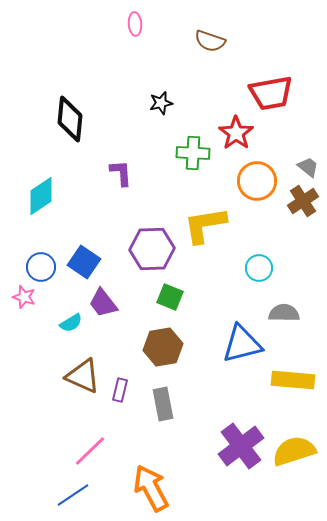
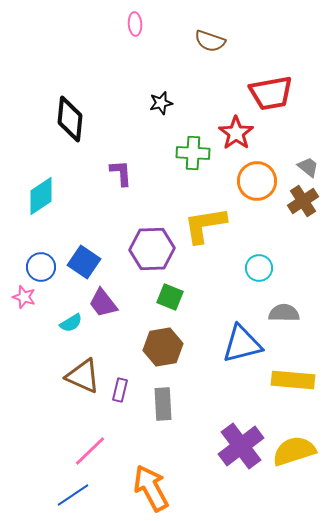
gray rectangle: rotated 8 degrees clockwise
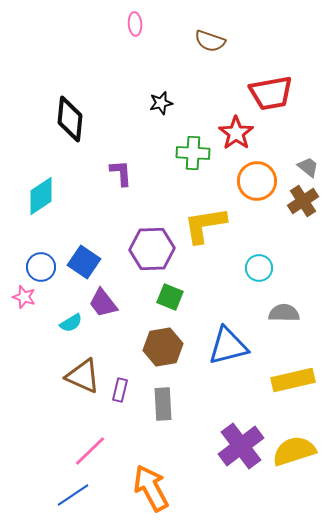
blue triangle: moved 14 px left, 2 px down
yellow rectangle: rotated 18 degrees counterclockwise
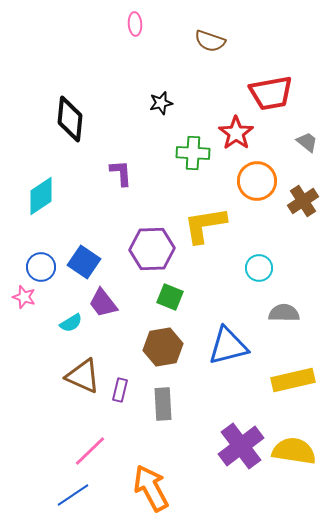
gray trapezoid: moved 1 px left, 25 px up
yellow semicircle: rotated 27 degrees clockwise
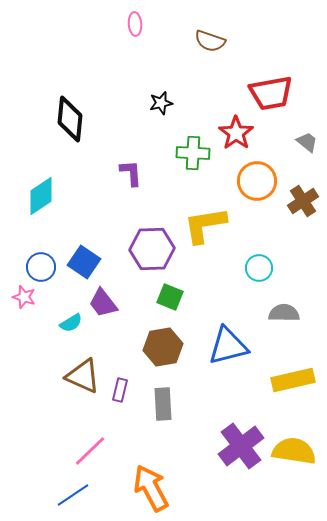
purple L-shape: moved 10 px right
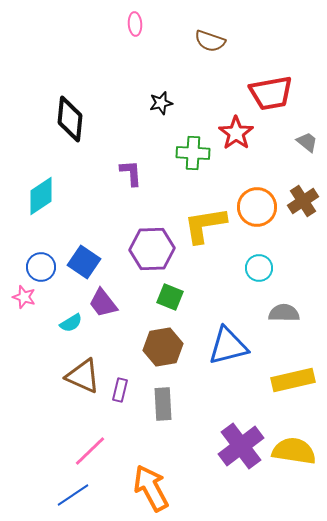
orange circle: moved 26 px down
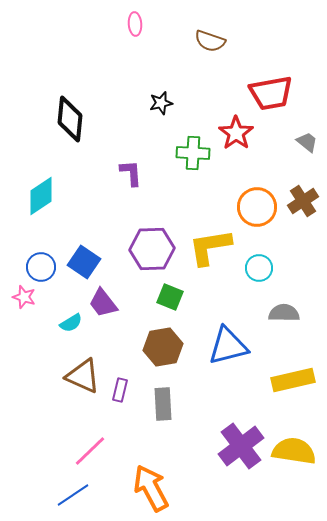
yellow L-shape: moved 5 px right, 22 px down
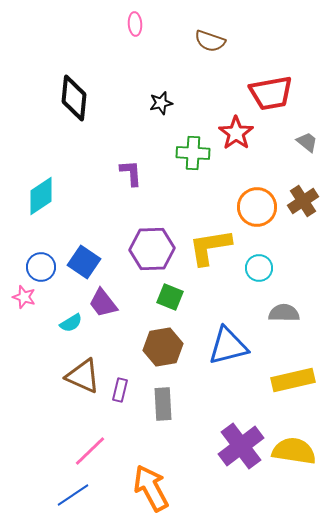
black diamond: moved 4 px right, 21 px up
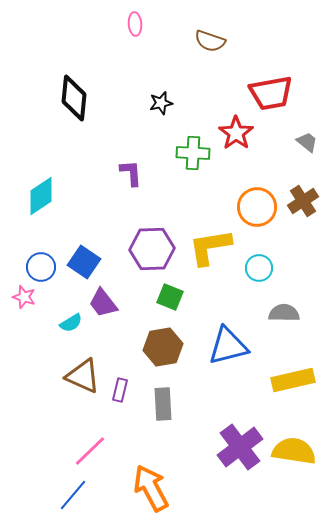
purple cross: moved 1 px left, 1 px down
blue line: rotated 16 degrees counterclockwise
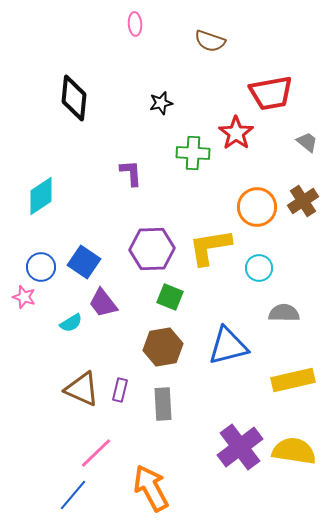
brown triangle: moved 1 px left, 13 px down
pink line: moved 6 px right, 2 px down
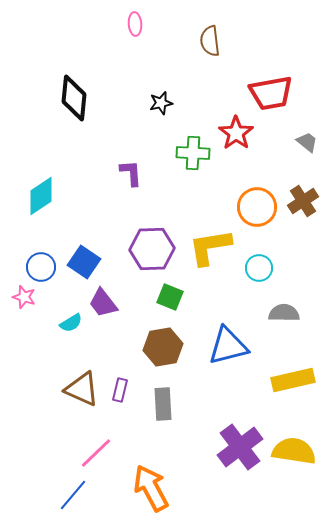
brown semicircle: rotated 64 degrees clockwise
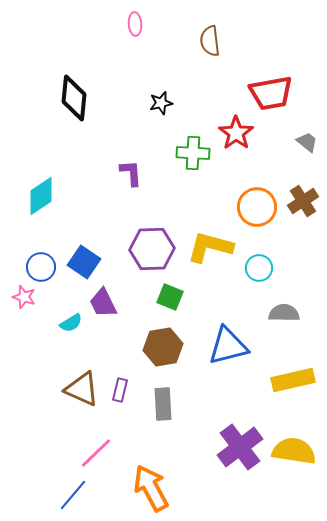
yellow L-shape: rotated 24 degrees clockwise
purple trapezoid: rotated 12 degrees clockwise
